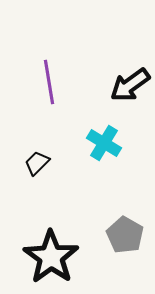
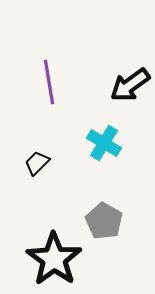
gray pentagon: moved 21 px left, 14 px up
black star: moved 3 px right, 2 px down
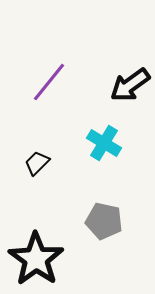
purple line: rotated 48 degrees clockwise
gray pentagon: rotated 18 degrees counterclockwise
black star: moved 18 px left
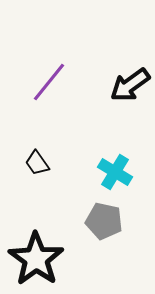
cyan cross: moved 11 px right, 29 px down
black trapezoid: rotated 80 degrees counterclockwise
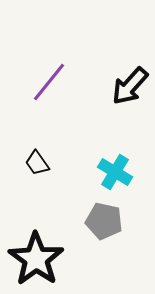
black arrow: moved 1 px down; rotated 12 degrees counterclockwise
